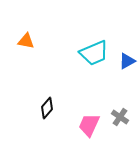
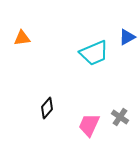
orange triangle: moved 4 px left, 3 px up; rotated 18 degrees counterclockwise
blue triangle: moved 24 px up
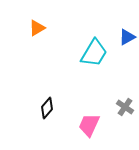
orange triangle: moved 15 px right, 10 px up; rotated 24 degrees counterclockwise
cyan trapezoid: rotated 36 degrees counterclockwise
gray cross: moved 5 px right, 10 px up
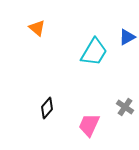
orange triangle: rotated 48 degrees counterclockwise
cyan trapezoid: moved 1 px up
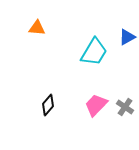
orange triangle: rotated 36 degrees counterclockwise
black diamond: moved 1 px right, 3 px up
pink trapezoid: moved 7 px right, 20 px up; rotated 20 degrees clockwise
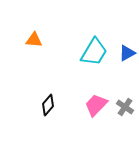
orange triangle: moved 3 px left, 12 px down
blue triangle: moved 16 px down
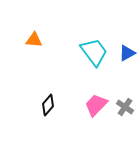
cyan trapezoid: rotated 68 degrees counterclockwise
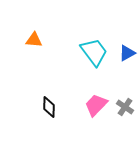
black diamond: moved 1 px right, 2 px down; rotated 40 degrees counterclockwise
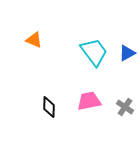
orange triangle: rotated 18 degrees clockwise
pink trapezoid: moved 7 px left, 4 px up; rotated 35 degrees clockwise
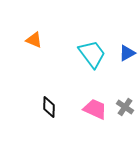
cyan trapezoid: moved 2 px left, 2 px down
pink trapezoid: moved 6 px right, 8 px down; rotated 35 degrees clockwise
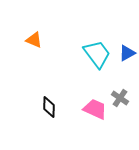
cyan trapezoid: moved 5 px right
gray cross: moved 5 px left, 9 px up
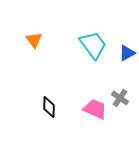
orange triangle: rotated 30 degrees clockwise
cyan trapezoid: moved 4 px left, 9 px up
